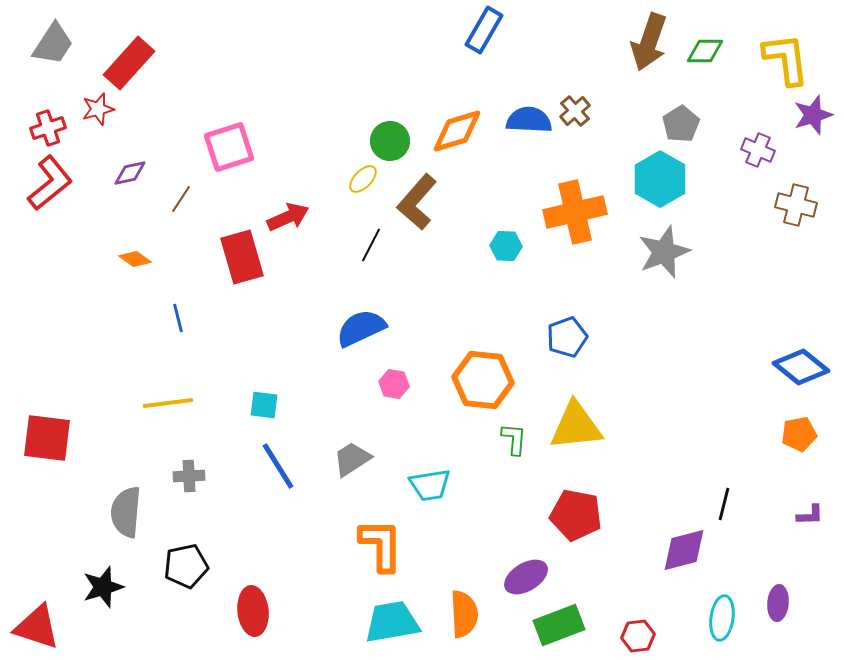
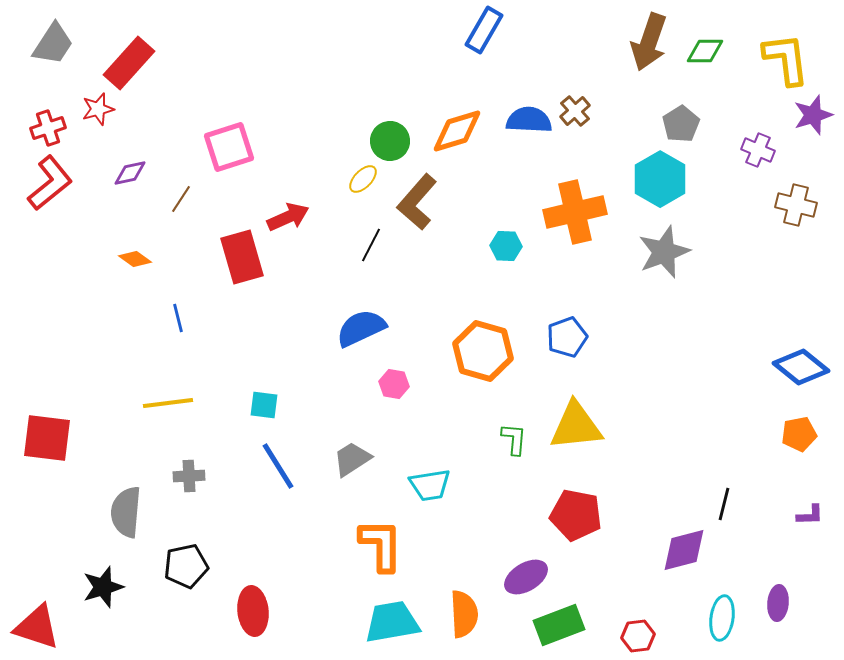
orange hexagon at (483, 380): moved 29 px up; rotated 10 degrees clockwise
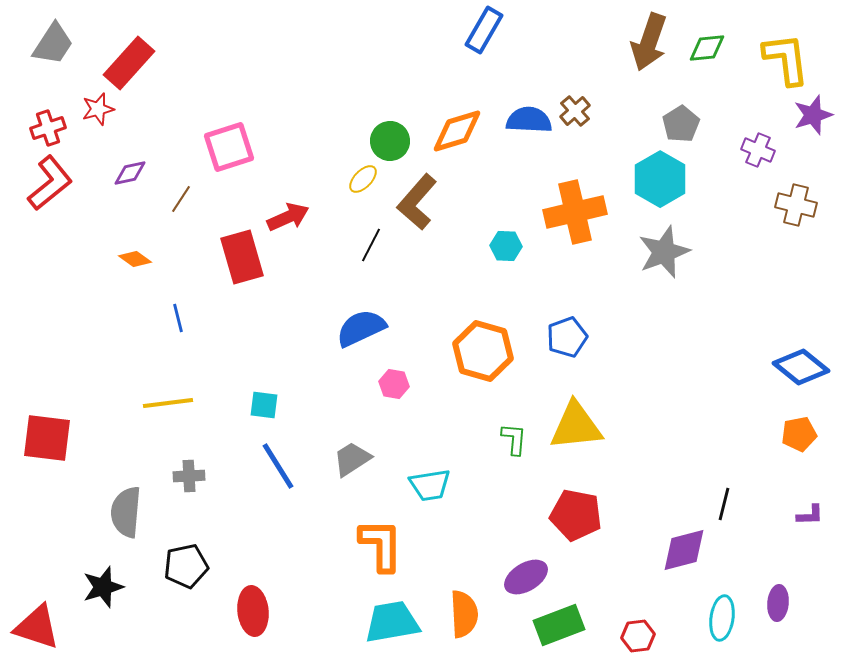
green diamond at (705, 51): moved 2 px right, 3 px up; rotated 6 degrees counterclockwise
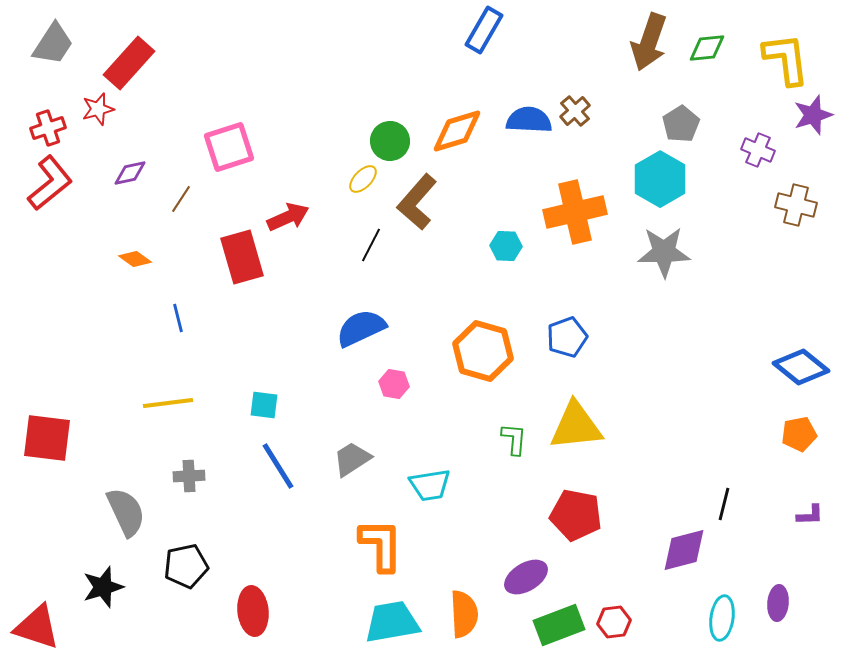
gray star at (664, 252): rotated 20 degrees clockwise
gray semicircle at (126, 512): rotated 150 degrees clockwise
red hexagon at (638, 636): moved 24 px left, 14 px up
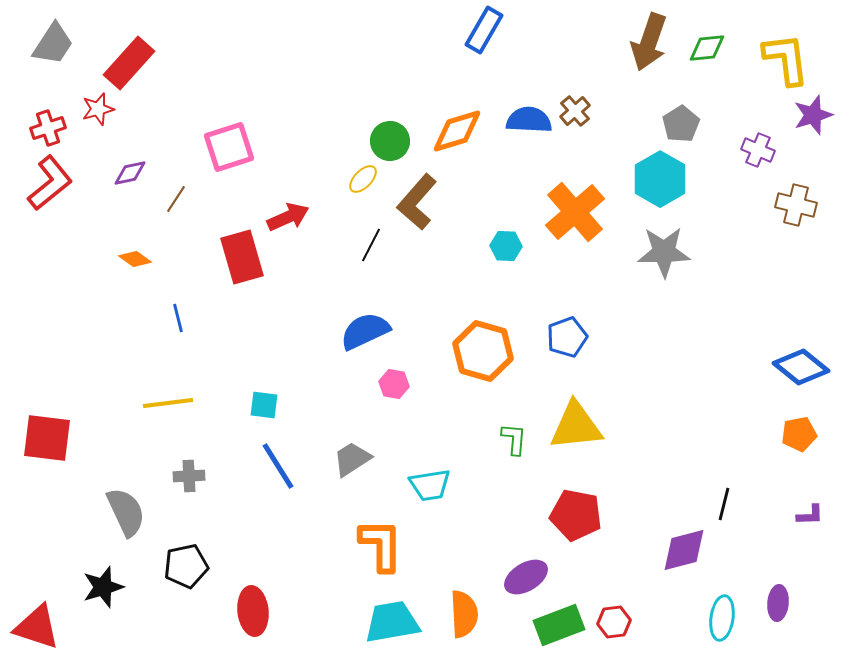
brown line at (181, 199): moved 5 px left
orange cross at (575, 212): rotated 28 degrees counterclockwise
blue semicircle at (361, 328): moved 4 px right, 3 px down
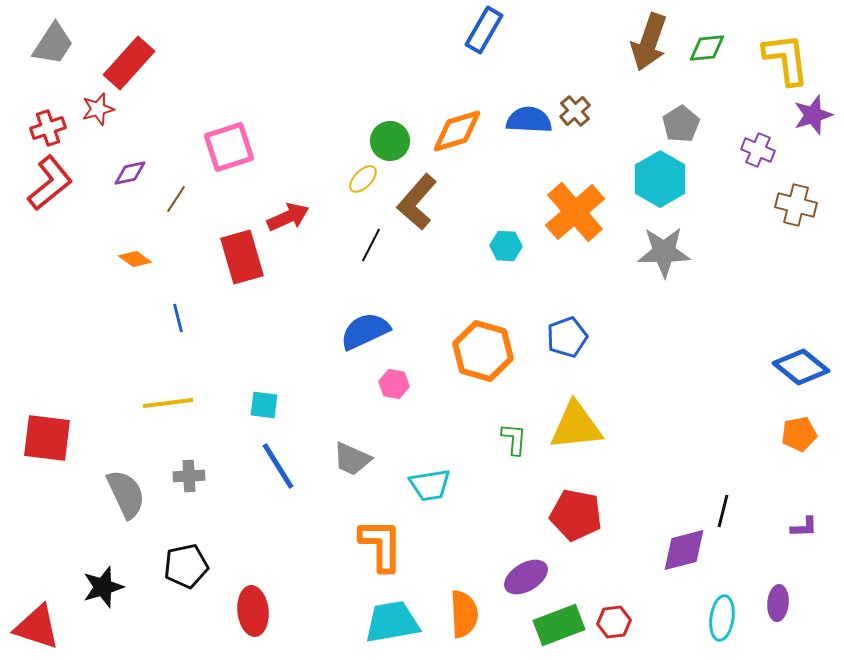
gray trapezoid at (352, 459): rotated 123 degrees counterclockwise
black line at (724, 504): moved 1 px left, 7 px down
gray semicircle at (126, 512): moved 18 px up
purple L-shape at (810, 515): moved 6 px left, 12 px down
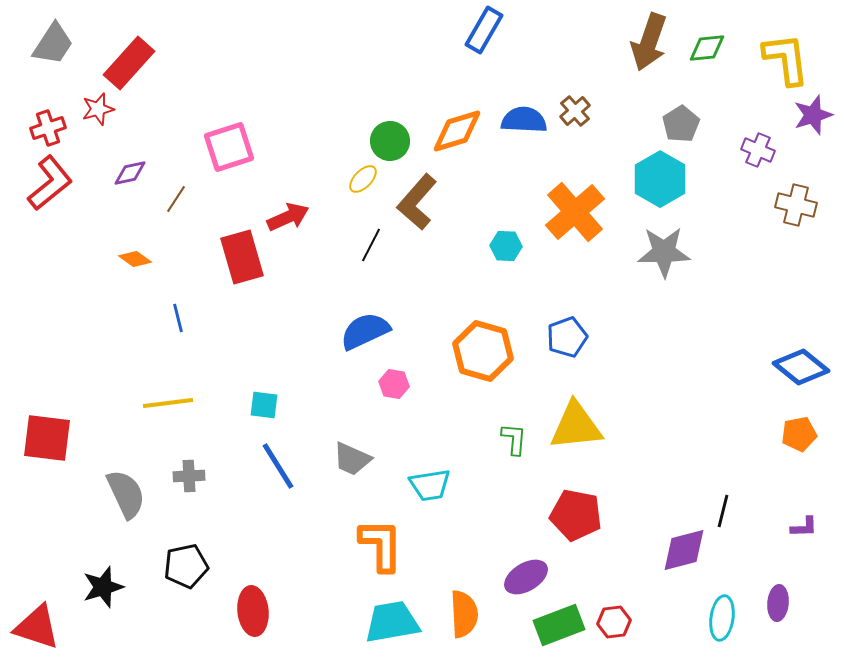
blue semicircle at (529, 120): moved 5 px left
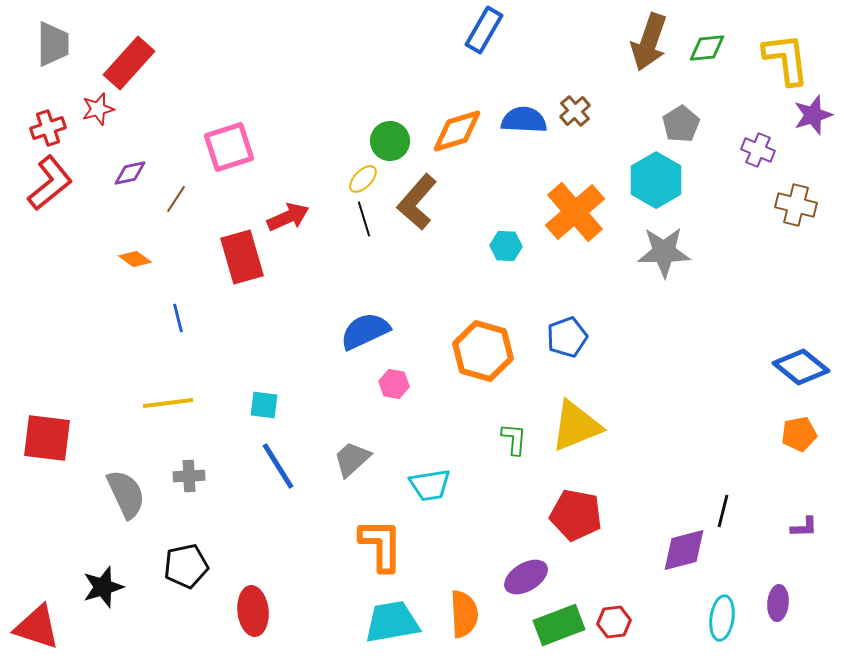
gray trapezoid at (53, 44): rotated 33 degrees counterclockwise
cyan hexagon at (660, 179): moved 4 px left, 1 px down
black line at (371, 245): moved 7 px left, 26 px up; rotated 44 degrees counterclockwise
yellow triangle at (576, 426): rotated 16 degrees counterclockwise
gray trapezoid at (352, 459): rotated 114 degrees clockwise
